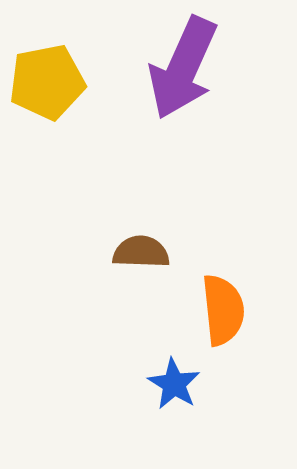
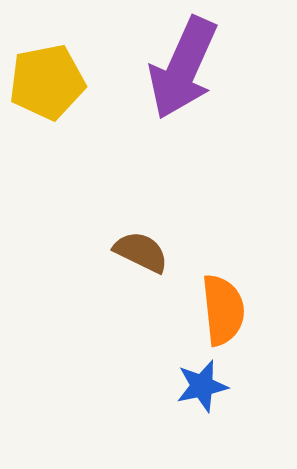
brown semicircle: rotated 24 degrees clockwise
blue star: moved 28 px right, 2 px down; rotated 28 degrees clockwise
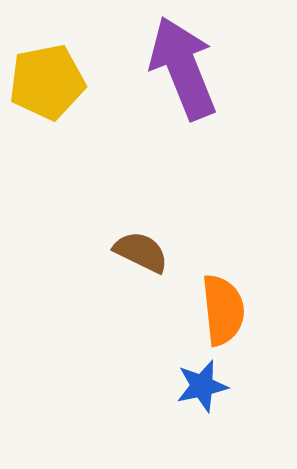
purple arrow: rotated 134 degrees clockwise
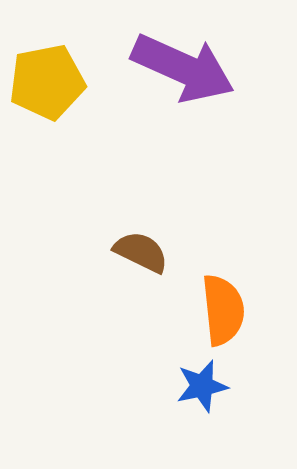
purple arrow: rotated 136 degrees clockwise
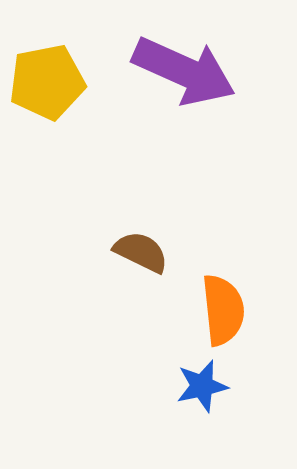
purple arrow: moved 1 px right, 3 px down
